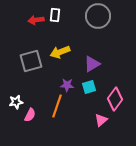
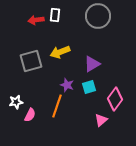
purple star: rotated 16 degrees clockwise
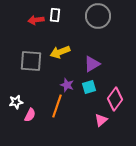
gray square: rotated 20 degrees clockwise
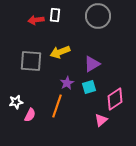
purple star: moved 2 px up; rotated 24 degrees clockwise
pink diamond: rotated 20 degrees clockwise
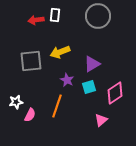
gray square: rotated 10 degrees counterclockwise
purple star: moved 3 px up; rotated 16 degrees counterclockwise
pink diamond: moved 6 px up
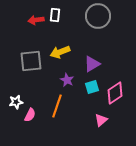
cyan square: moved 3 px right
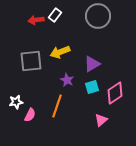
white rectangle: rotated 32 degrees clockwise
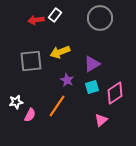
gray circle: moved 2 px right, 2 px down
orange line: rotated 15 degrees clockwise
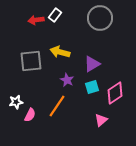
yellow arrow: rotated 36 degrees clockwise
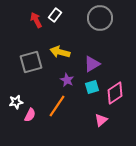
red arrow: rotated 70 degrees clockwise
gray square: moved 1 px down; rotated 10 degrees counterclockwise
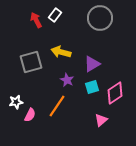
yellow arrow: moved 1 px right
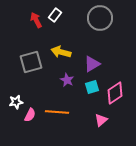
orange line: moved 6 px down; rotated 60 degrees clockwise
